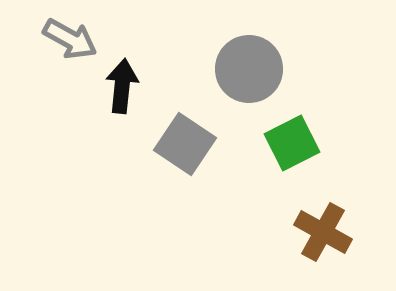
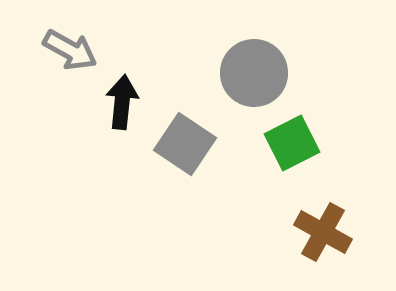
gray arrow: moved 11 px down
gray circle: moved 5 px right, 4 px down
black arrow: moved 16 px down
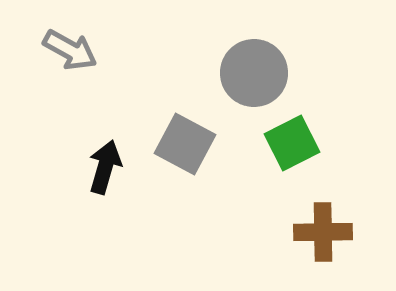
black arrow: moved 17 px left, 65 px down; rotated 10 degrees clockwise
gray square: rotated 6 degrees counterclockwise
brown cross: rotated 30 degrees counterclockwise
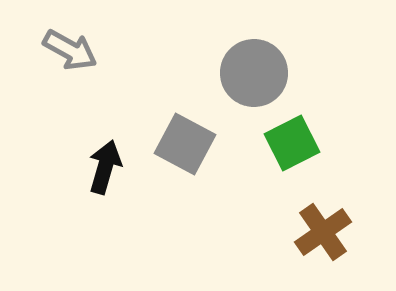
brown cross: rotated 34 degrees counterclockwise
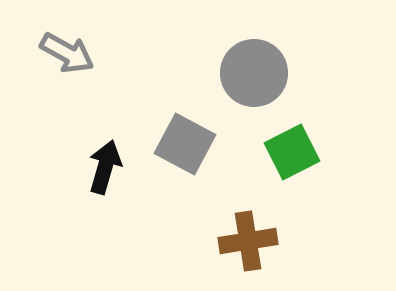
gray arrow: moved 3 px left, 3 px down
green square: moved 9 px down
brown cross: moved 75 px left, 9 px down; rotated 26 degrees clockwise
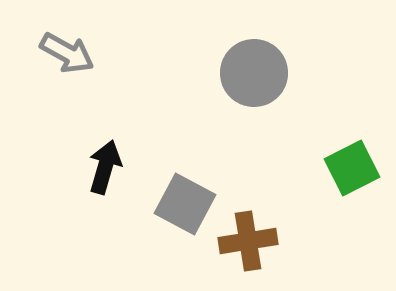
gray square: moved 60 px down
green square: moved 60 px right, 16 px down
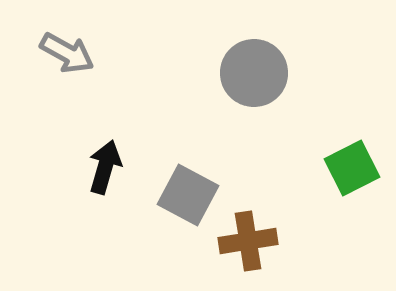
gray square: moved 3 px right, 9 px up
